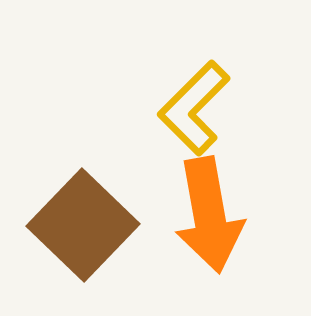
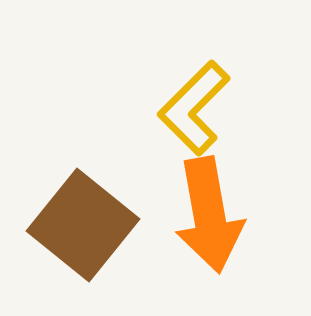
brown square: rotated 5 degrees counterclockwise
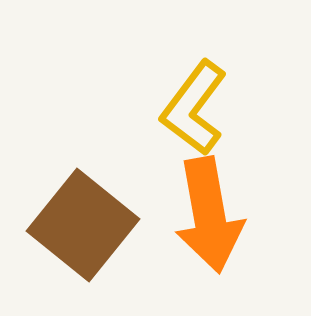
yellow L-shape: rotated 8 degrees counterclockwise
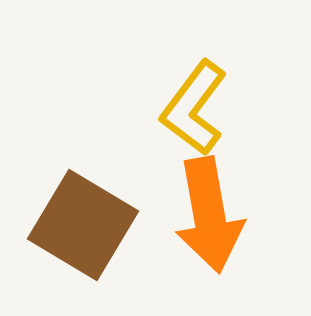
brown square: rotated 8 degrees counterclockwise
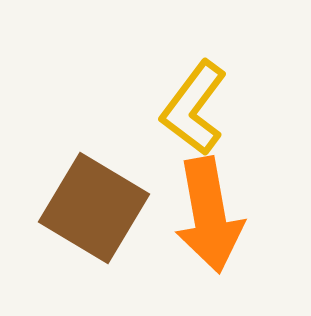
brown square: moved 11 px right, 17 px up
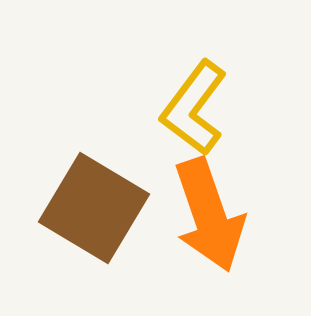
orange arrow: rotated 9 degrees counterclockwise
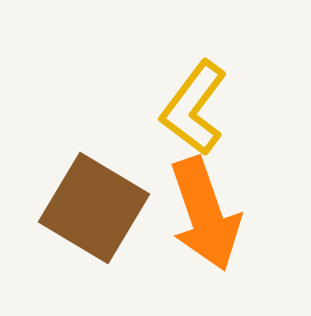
orange arrow: moved 4 px left, 1 px up
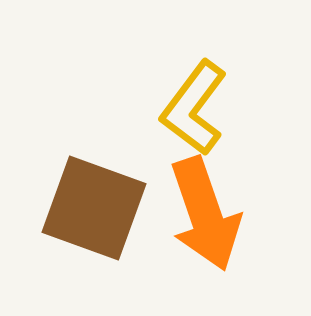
brown square: rotated 11 degrees counterclockwise
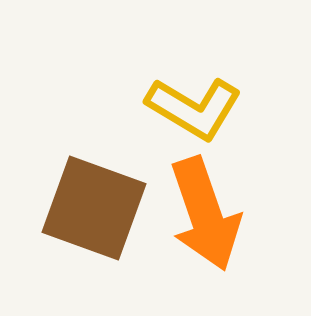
yellow L-shape: rotated 96 degrees counterclockwise
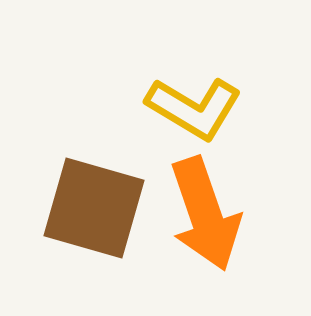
brown square: rotated 4 degrees counterclockwise
